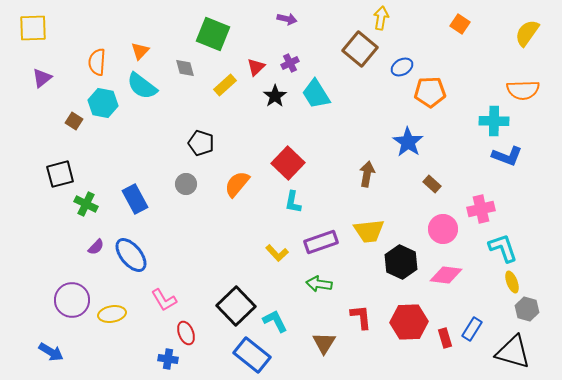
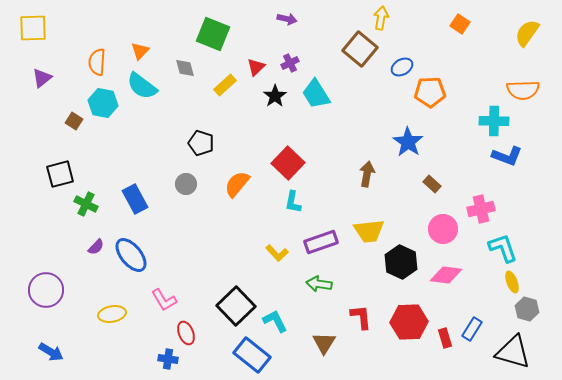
purple circle at (72, 300): moved 26 px left, 10 px up
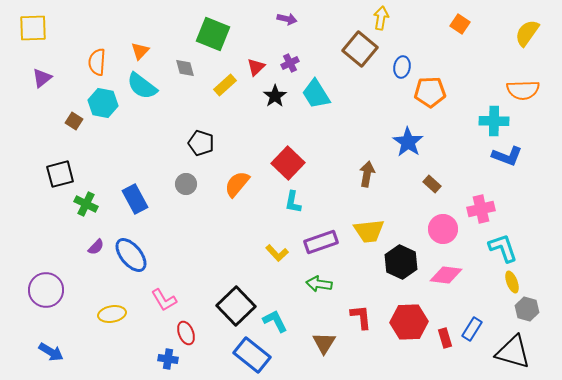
blue ellipse at (402, 67): rotated 50 degrees counterclockwise
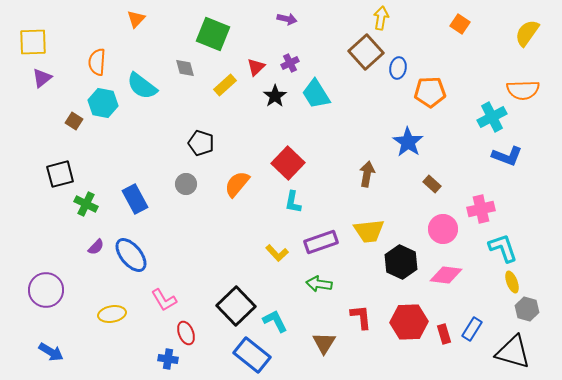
yellow square at (33, 28): moved 14 px down
brown square at (360, 49): moved 6 px right, 3 px down; rotated 8 degrees clockwise
orange triangle at (140, 51): moved 4 px left, 32 px up
blue ellipse at (402, 67): moved 4 px left, 1 px down
cyan cross at (494, 121): moved 2 px left, 4 px up; rotated 28 degrees counterclockwise
red rectangle at (445, 338): moved 1 px left, 4 px up
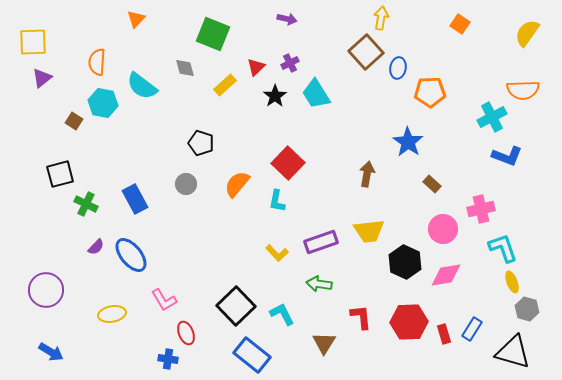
cyan L-shape at (293, 202): moved 16 px left, 1 px up
black hexagon at (401, 262): moved 4 px right
pink diamond at (446, 275): rotated 16 degrees counterclockwise
cyan L-shape at (275, 321): moved 7 px right, 7 px up
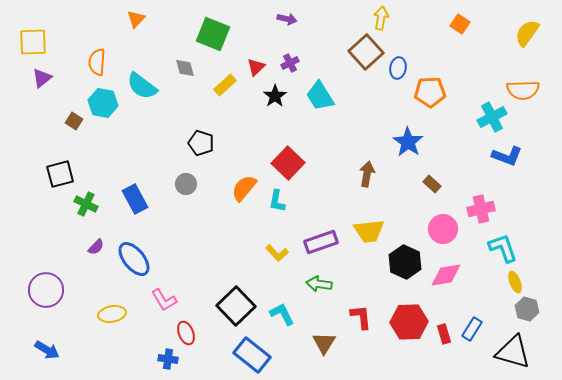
cyan trapezoid at (316, 94): moved 4 px right, 2 px down
orange semicircle at (237, 184): moved 7 px right, 4 px down
blue ellipse at (131, 255): moved 3 px right, 4 px down
yellow ellipse at (512, 282): moved 3 px right
blue arrow at (51, 352): moved 4 px left, 2 px up
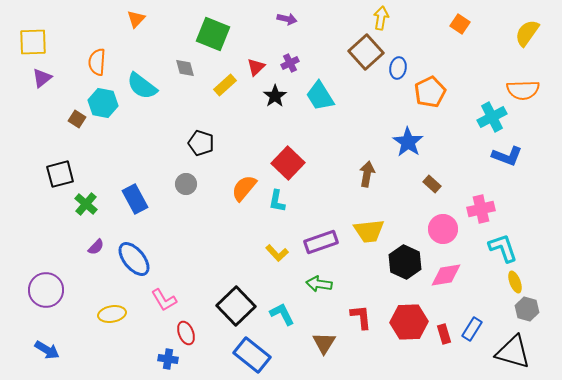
orange pentagon at (430, 92): rotated 24 degrees counterclockwise
brown square at (74, 121): moved 3 px right, 2 px up
green cross at (86, 204): rotated 15 degrees clockwise
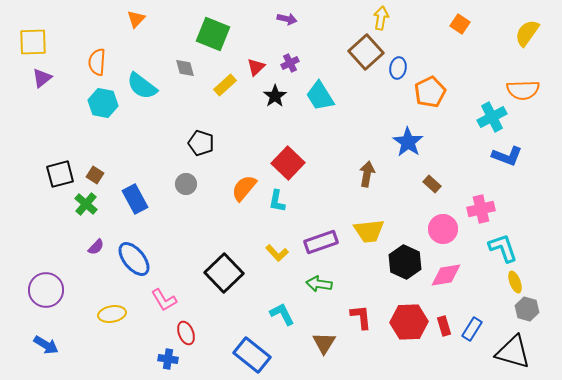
brown square at (77, 119): moved 18 px right, 56 px down
black square at (236, 306): moved 12 px left, 33 px up
red rectangle at (444, 334): moved 8 px up
blue arrow at (47, 350): moved 1 px left, 5 px up
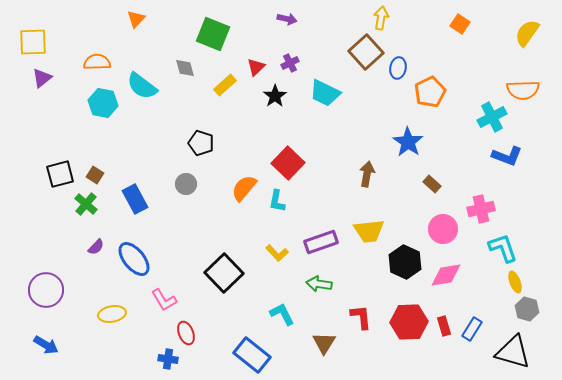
orange semicircle at (97, 62): rotated 84 degrees clockwise
cyan trapezoid at (320, 96): moved 5 px right, 3 px up; rotated 32 degrees counterclockwise
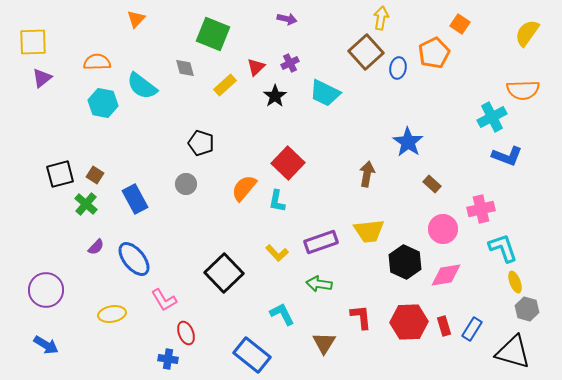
orange pentagon at (430, 92): moved 4 px right, 39 px up
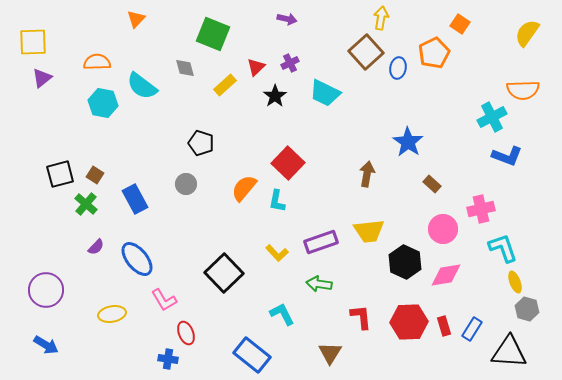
blue ellipse at (134, 259): moved 3 px right
brown triangle at (324, 343): moved 6 px right, 10 px down
black triangle at (513, 352): moved 4 px left; rotated 12 degrees counterclockwise
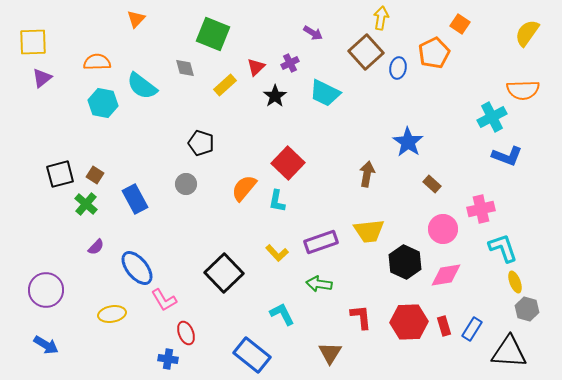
purple arrow at (287, 19): moved 26 px right, 14 px down; rotated 18 degrees clockwise
blue ellipse at (137, 259): moved 9 px down
